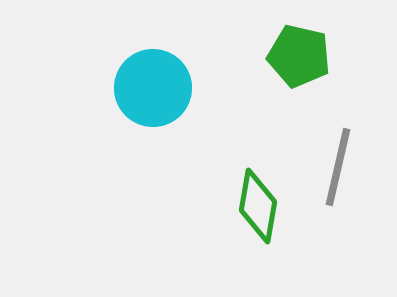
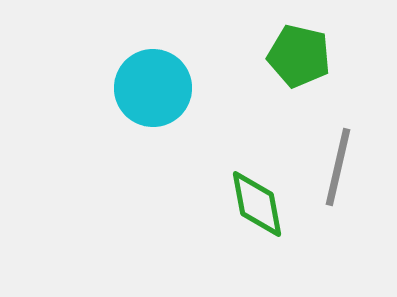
green diamond: moved 1 px left, 2 px up; rotated 20 degrees counterclockwise
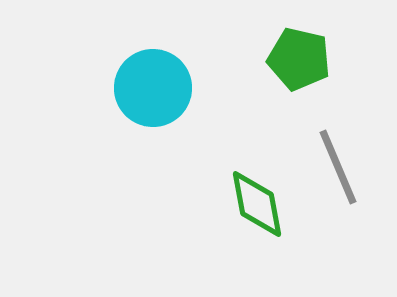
green pentagon: moved 3 px down
gray line: rotated 36 degrees counterclockwise
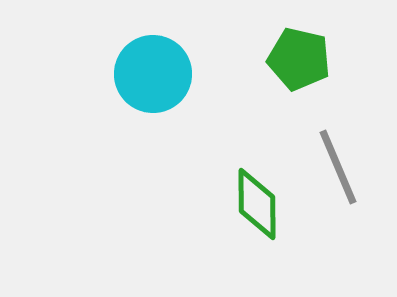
cyan circle: moved 14 px up
green diamond: rotated 10 degrees clockwise
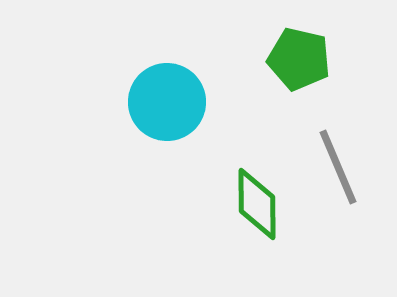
cyan circle: moved 14 px right, 28 px down
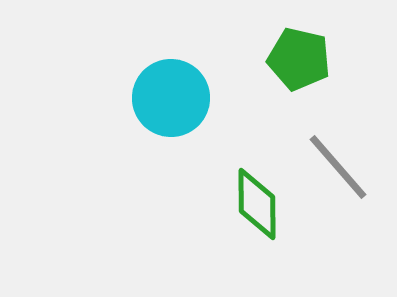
cyan circle: moved 4 px right, 4 px up
gray line: rotated 18 degrees counterclockwise
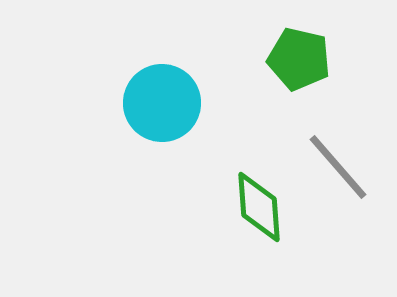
cyan circle: moved 9 px left, 5 px down
green diamond: moved 2 px right, 3 px down; rotated 4 degrees counterclockwise
